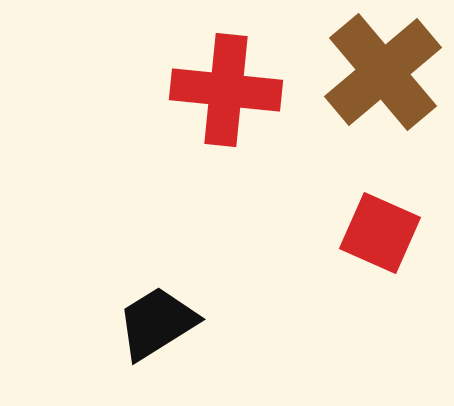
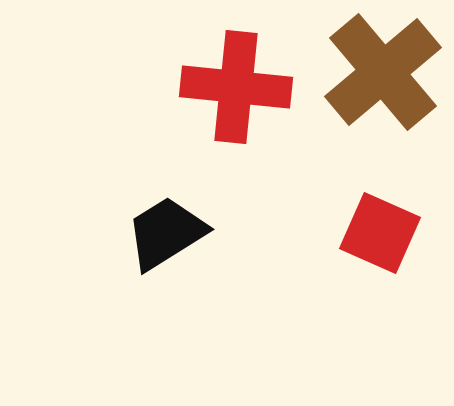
red cross: moved 10 px right, 3 px up
black trapezoid: moved 9 px right, 90 px up
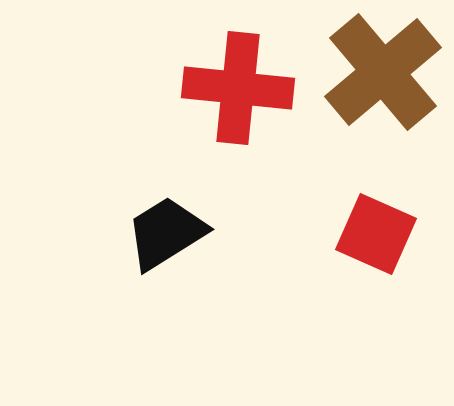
red cross: moved 2 px right, 1 px down
red square: moved 4 px left, 1 px down
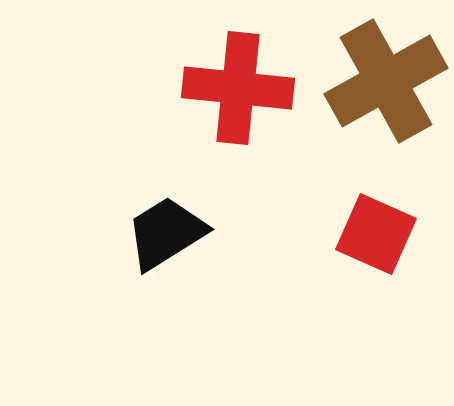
brown cross: moved 3 px right, 9 px down; rotated 11 degrees clockwise
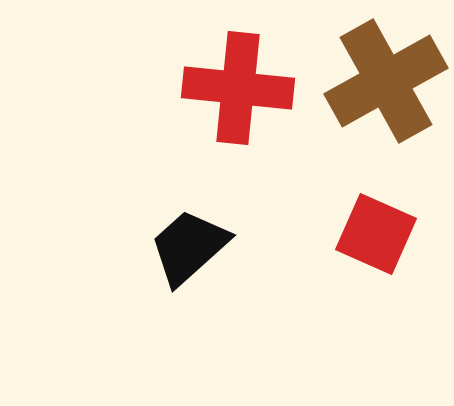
black trapezoid: moved 23 px right, 14 px down; rotated 10 degrees counterclockwise
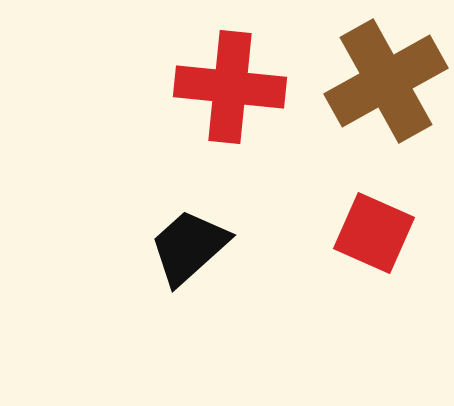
red cross: moved 8 px left, 1 px up
red square: moved 2 px left, 1 px up
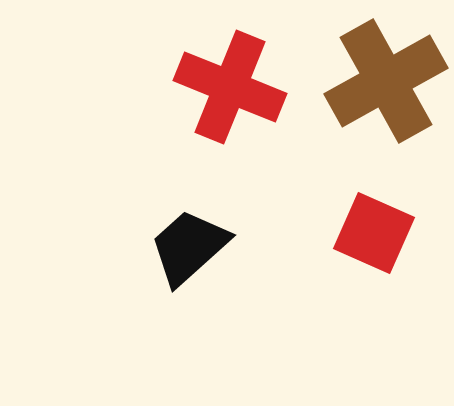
red cross: rotated 16 degrees clockwise
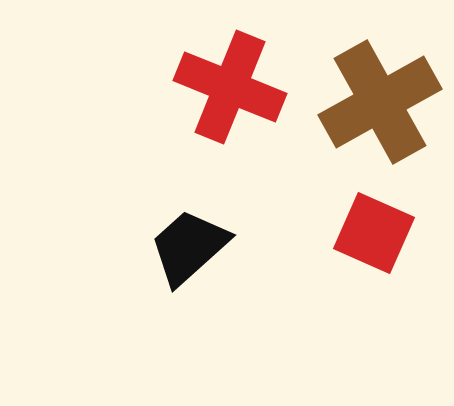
brown cross: moved 6 px left, 21 px down
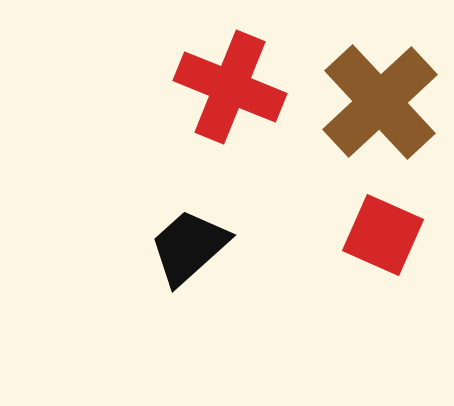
brown cross: rotated 14 degrees counterclockwise
red square: moved 9 px right, 2 px down
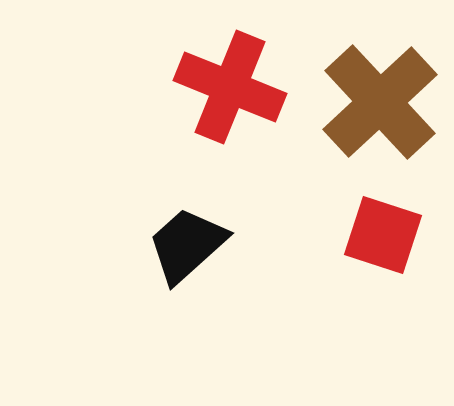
red square: rotated 6 degrees counterclockwise
black trapezoid: moved 2 px left, 2 px up
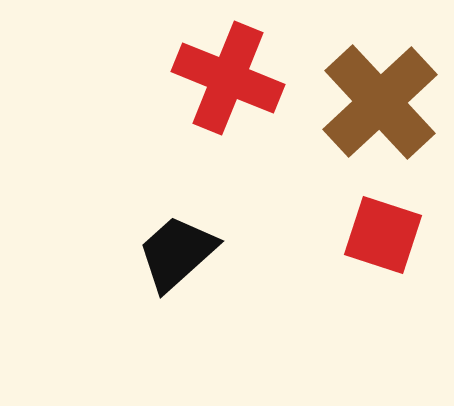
red cross: moved 2 px left, 9 px up
black trapezoid: moved 10 px left, 8 px down
